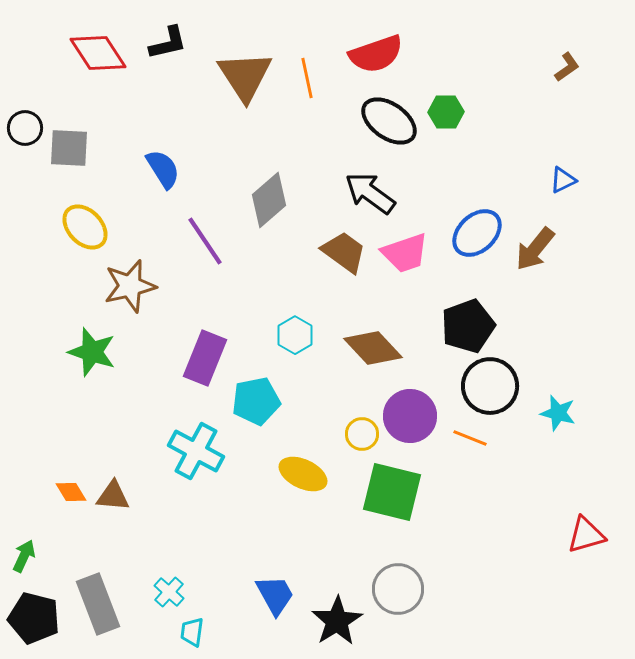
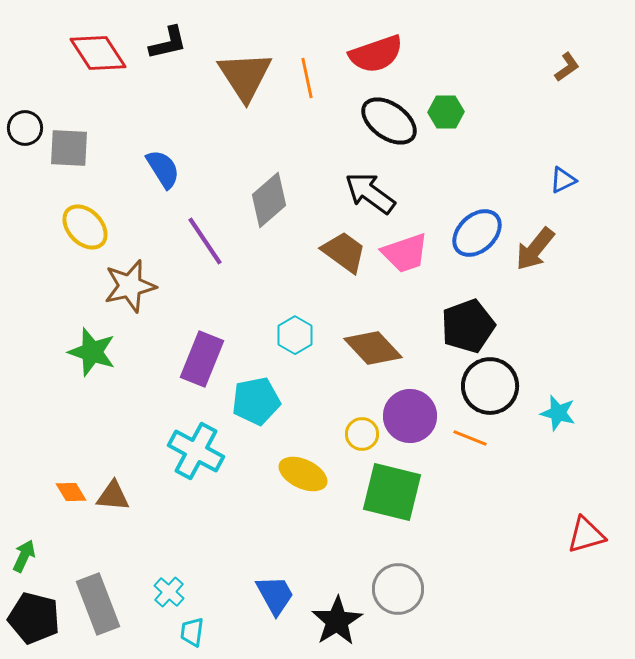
purple rectangle at (205, 358): moved 3 px left, 1 px down
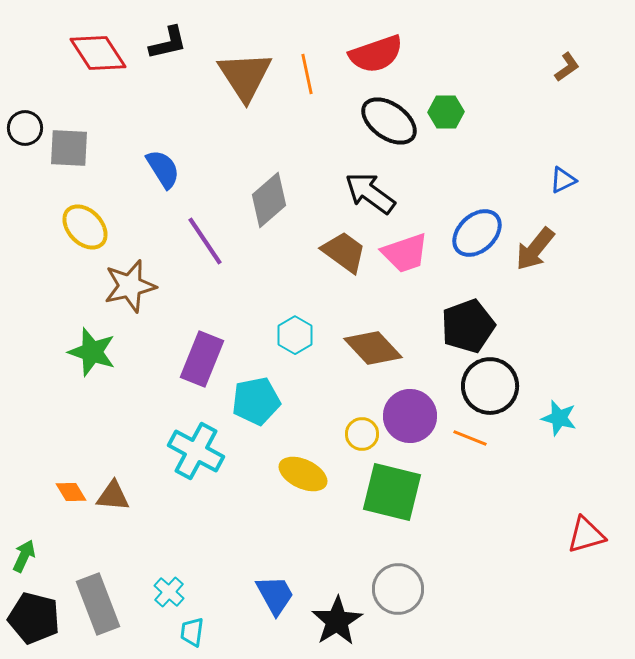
orange line at (307, 78): moved 4 px up
cyan star at (558, 413): moved 1 px right, 5 px down
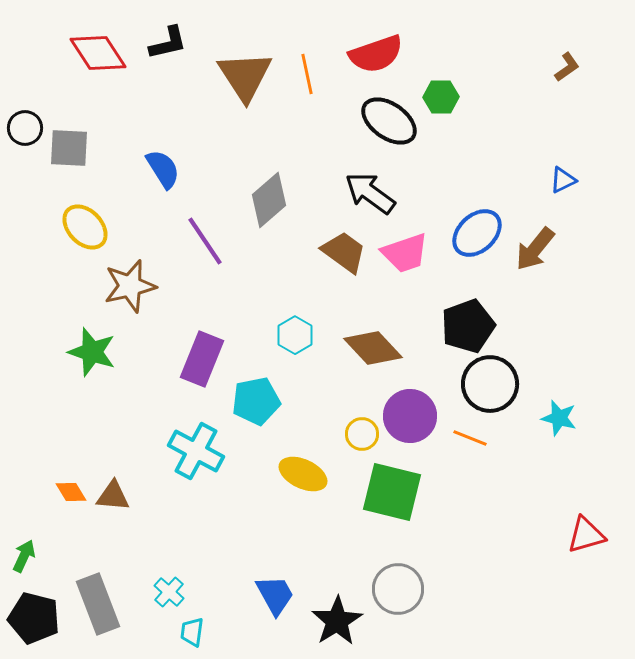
green hexagon at (446, 112): moved 5 px left, 15 px up
black circle at (490, 386): moved 2 px up
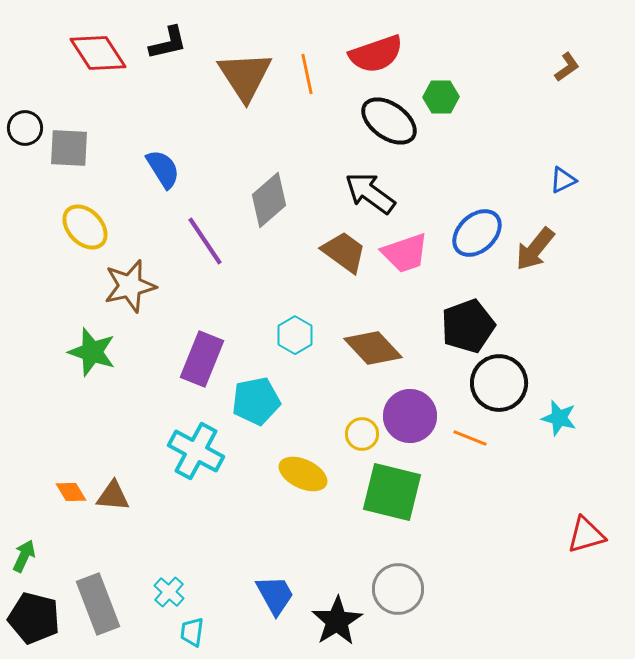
black circle at (490, 384): moved 9 px right, 1 px up
